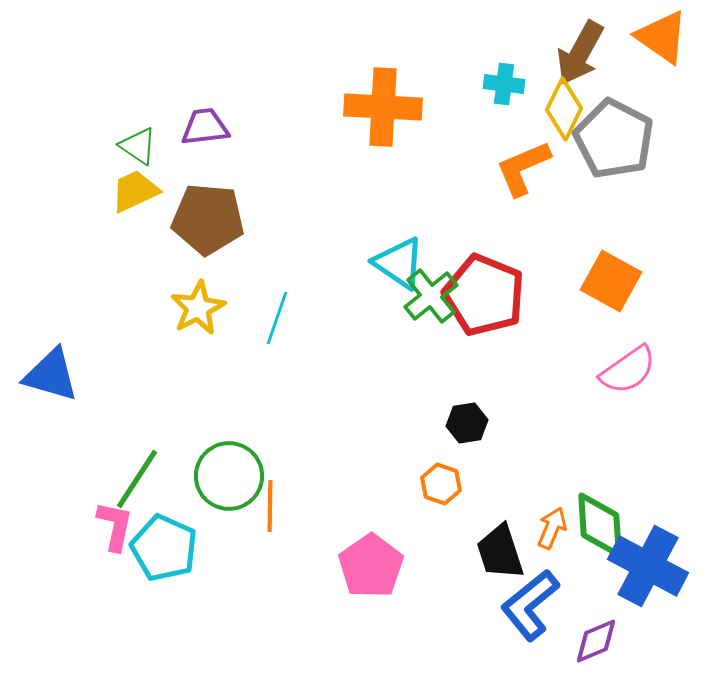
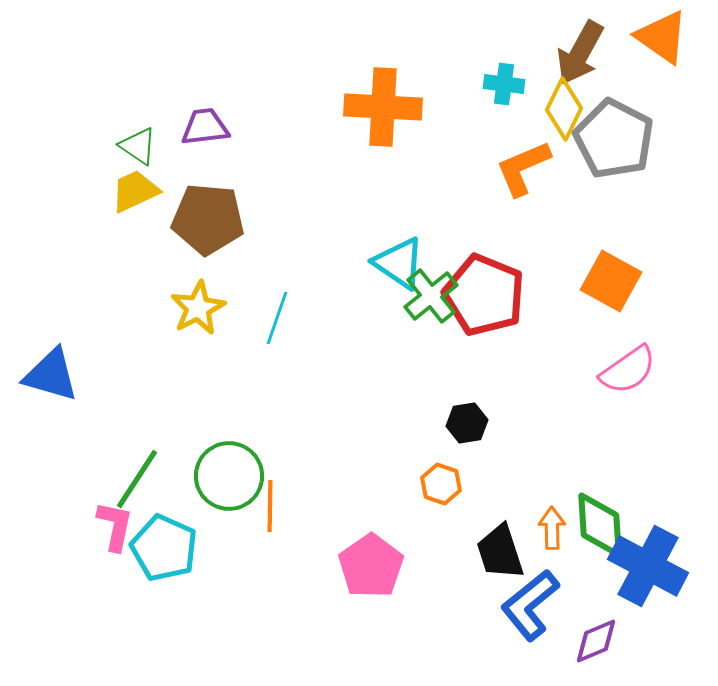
orange arrow: rotated 24 degrees counterclockwise
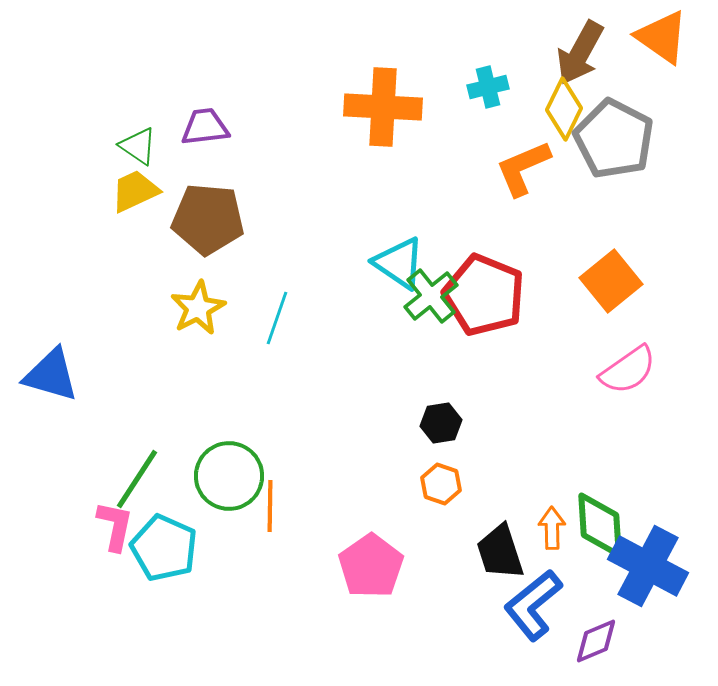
cyan cross: moved 16 px left, 3 px down; rotated 21 degrees counterclockwise
orange square: rotated 22 degrees clockwise
black hexagon: moved 26 px left
blue L-shape: moved 3 px right
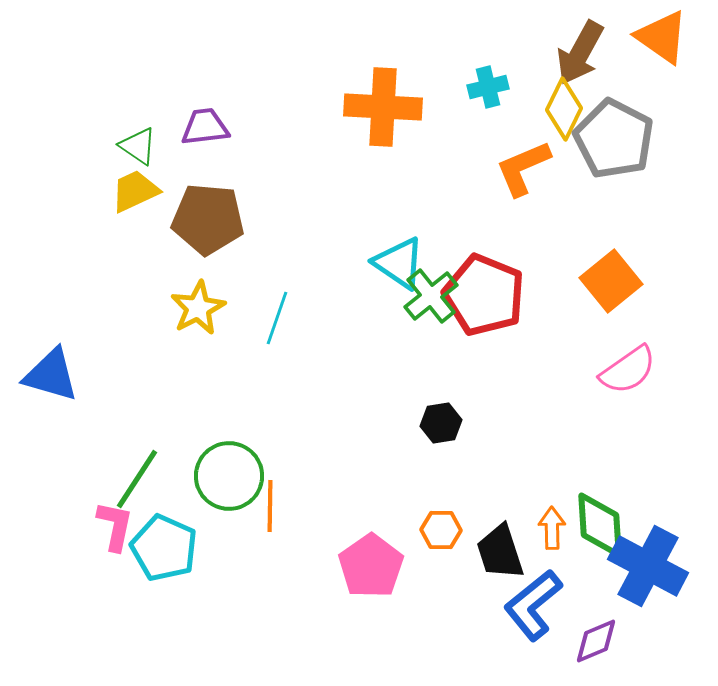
orange hexagon: moved 46 px down; rotated 18 degrees counterclockwise
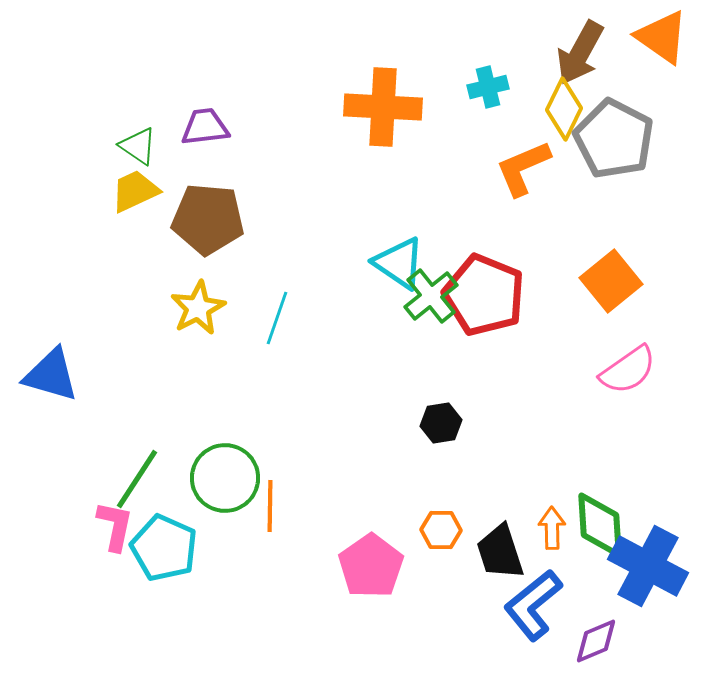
green circle: moved 4 px left, 2 px down
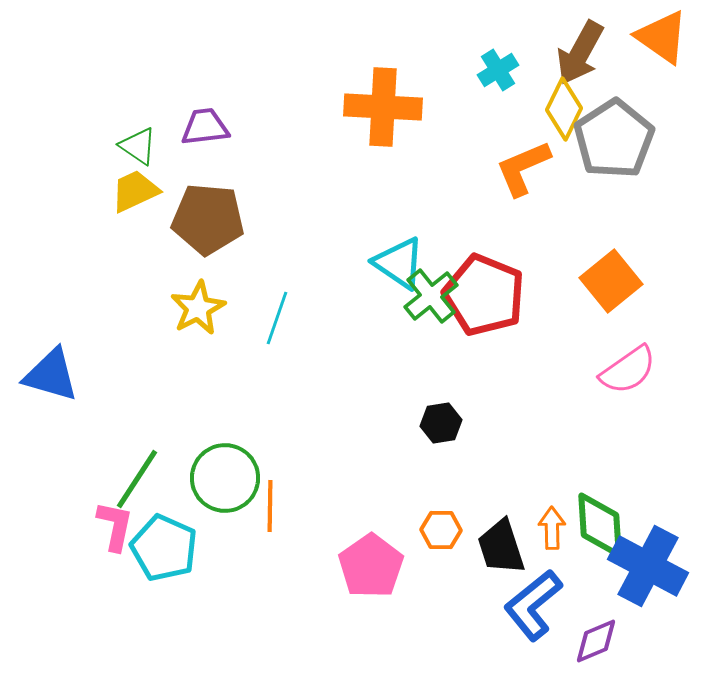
cyan cross: moved 10 px right, 17 px up; rotated 18 degrees counterclockwise
gray pentagon: rotated 12 degrees clockwise
black trapezoid: moved 1 px right, 5 px up
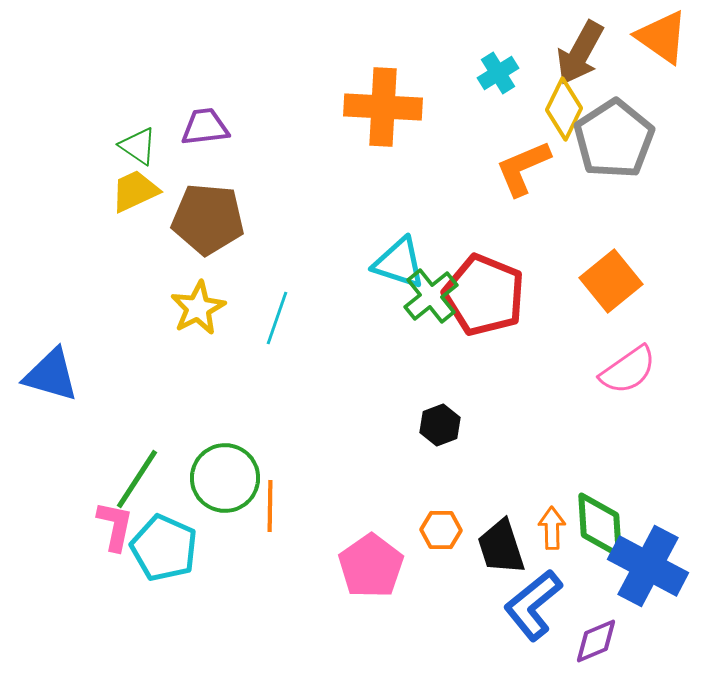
cyan cross: moved 3 px down
cyan triangle: rotated 16 degrees counterclockwise
black hexagon: moved 1 px left, 2 px down; rotated 12 degrees counterclockwise
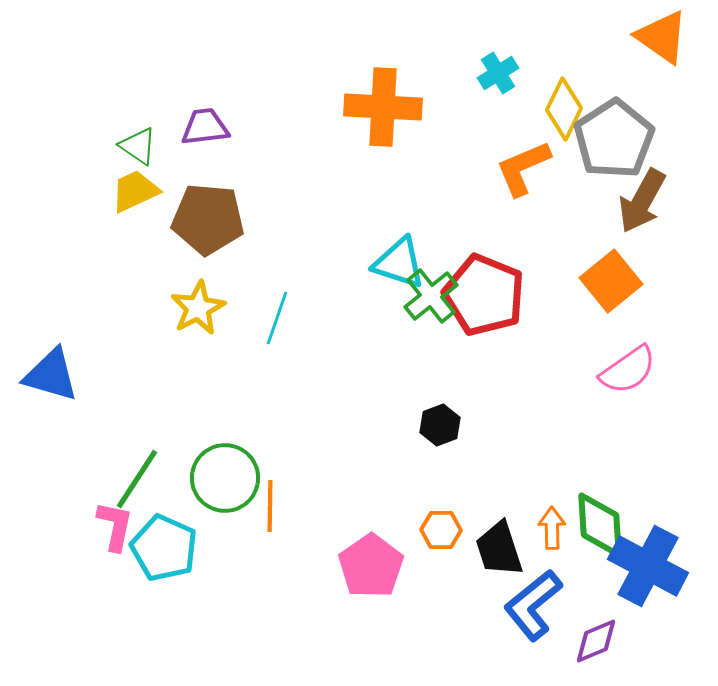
brown arrow: moved 62 px right, 148 px down
black trapezoid: moved 2 px left, 2 px down
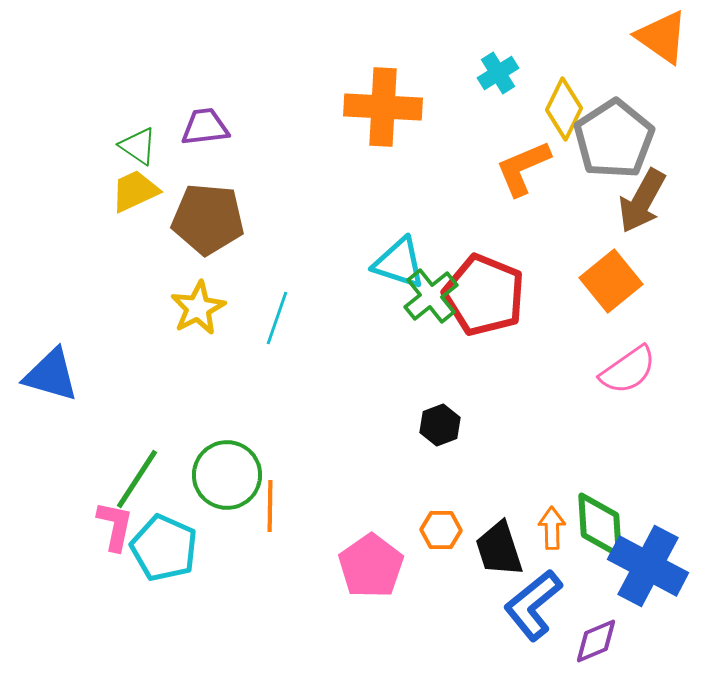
green circle: moved 2 px right, 3 px up
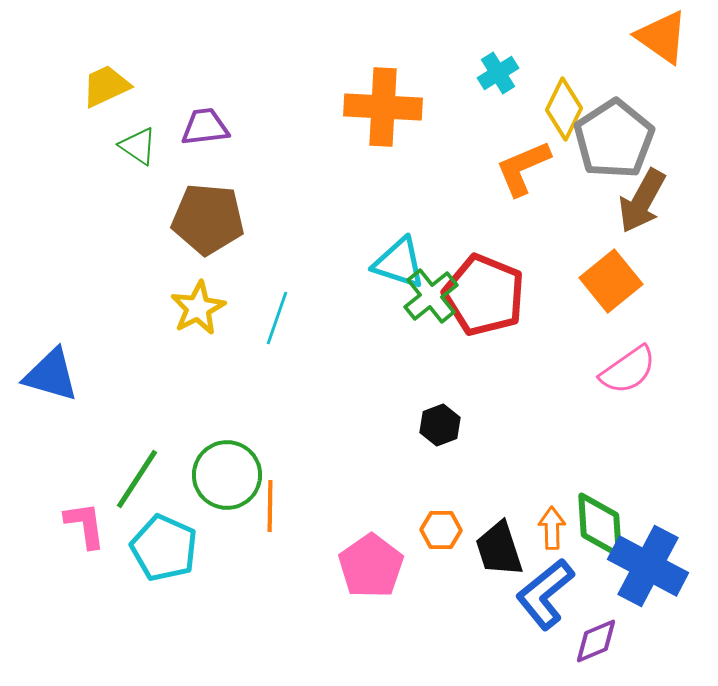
yellow trapezoid: moved 29 px left, 105 px up
pink L-shape: moved 30 px left, 1 px up; rotated 20 degrees counterclockwise
blue L-shape: moved 12 px right, 11 px up
